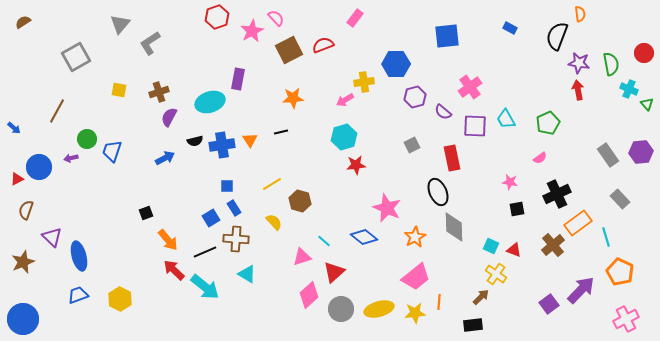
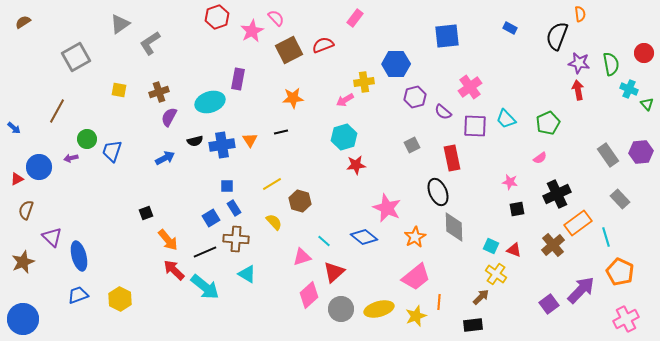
gray triangle at (120, 24): rotated 15 degrees clockwise
cyan trapezoid at (506, 119): rotated 15 degrees counterclockwise
yellow star at (415, 313): moved 1 px right, 3 px down; rotated 15 degrees counterclockwise
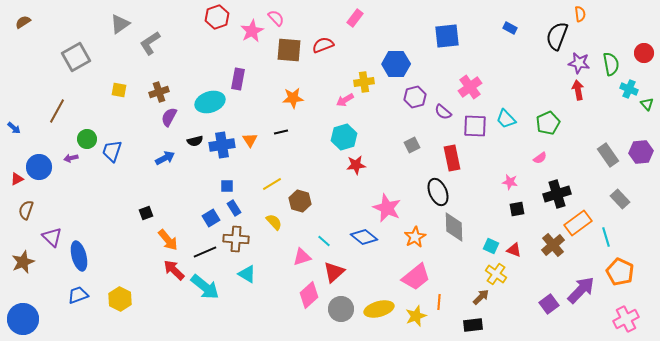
brown square at (289, 50): rotated 32 degrees clockwise
black cross at (557, 194): rotated 8 degrees clockwise
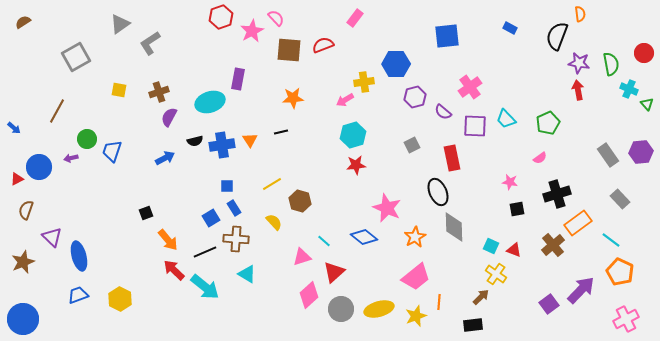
red hexagon at (217, 17): moved 4 px right
cyan hexagon at (344, 137): moved 9 px right, 2 px up
cyan line at (606, 237): moved 5 px right, 3 px down; rotated 36 degrees counterclockwise
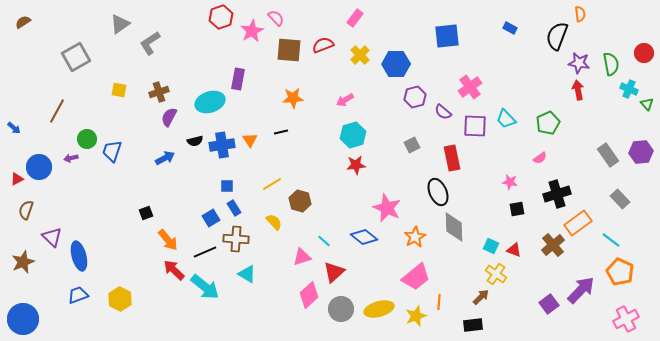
yellow cross at (364, 82): moved 4 px left, 27 px up; rotated 36 degrees counterclockwise
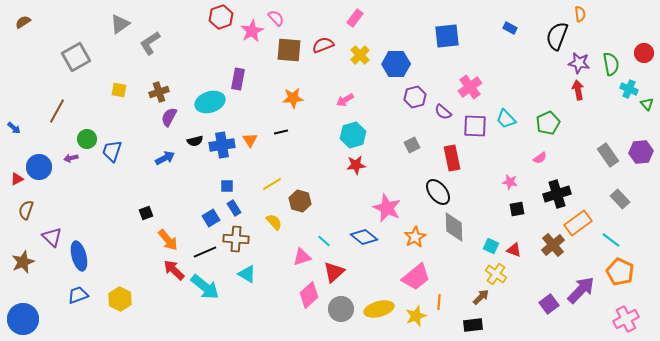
black ellipse at (438, 192): rotated 16 degrees counterclockwise
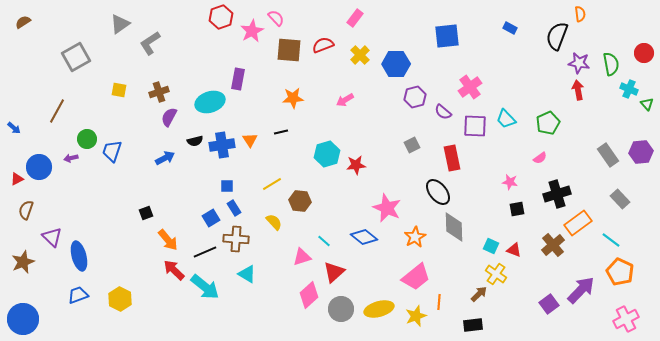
cyan hexagon at (353, 135): moved 26 px left, 19 px down
brown hexagon at (300, 201): rotated 10 degrees counterclockwise
brown arrow at (481, 297): moved 2 px left, 3 px up
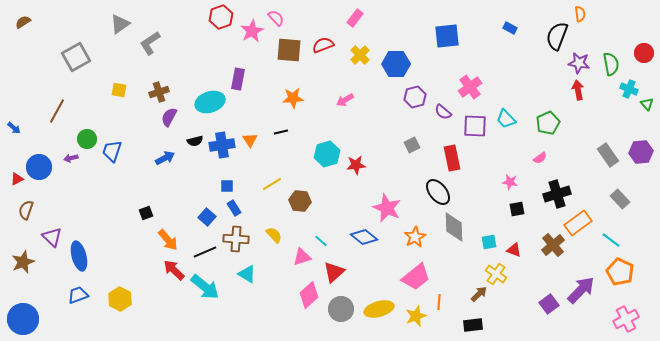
blue square at (211, 218): moved 4 px left, 1 px up; rotated 18 degrees counterclockwise
yellow semicircle at (274, 222): moved 13 px down
cyan line at (324, 241): moved 3 px left
cyan square at (491, 246): moved 2 px left, 4 px up; rotated 35 degrees counterclockwise
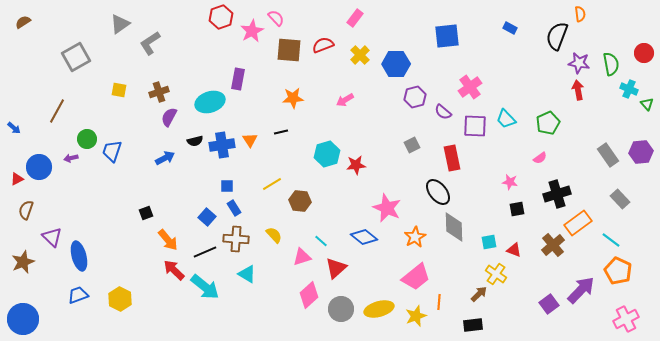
red triangle at (334, 272): moved 2 px right, 4 px up
orange pentagon at (620, 272): moved 2 px left, 1 px up
